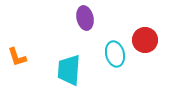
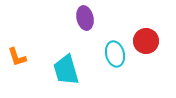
red circle: moved 1 px right, 1 px down
cyan trapezoid: moved 3 px left; rotated 20 degrees counterclockwise
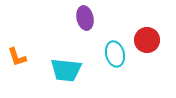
red circle: moved 1 px right, 1 px up
cyan trapezoid: rotated 68 degrees counterclockwise
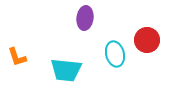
purple ellipse: rotated 20 degrees clockwise
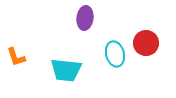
red circle: moved 1 px left, 3 px down
orange L-shape: moved 1 px left
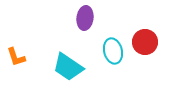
red circle: moved 1 px left, 1 px up
cyan ellipse: moved 2 px left, 3 px up
cyan trapezoid: moved 2 px right, 3 px up; rotated 28 degrees clockwise
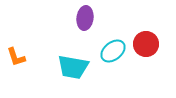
red circle: moved 1 px right, 2 px down
cyan ellipse: rotated 65 degrees clockwise
cyan trapezoid: moved 5 px right; rotated 24 degrees counterclockwise
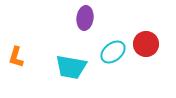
cyan ellipse: moved 1 px down
orange L-shape: rotated 35 degrees clockwise
cyan trapezoid: moved 2 px left
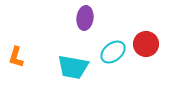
cyan trapezoid: moved 2 px right
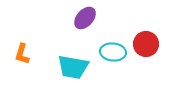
purple ellipse: rotated 35 degrees clockwise
cyan ellipse: rotated 45 degrees clockwise
orange L-shape: moved 6 px right, 3 px up
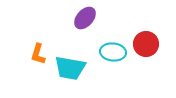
orange L-shape: moved 16 px right
cyan trapezoid: moved 3 px left, 1 px down
